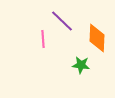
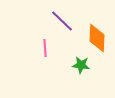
pink line: moved 2 px right, 9 px down
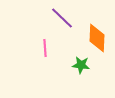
purple line: moved 3 px up
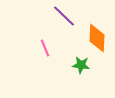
purple line: moved 2 px right, 2 px up
pink line: rotated 18 degrees counterclockwise
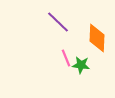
purple line: moved 6 px left, 6 px down
pink line: moved 21 px right, 10 px down
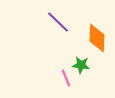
pink line: moved 20 px down
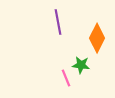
purple line: rotated 35 degrees clockwise
orange diamond: rotated 24 degrees clockwise
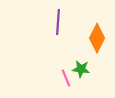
purple line: rotated 15 degrees clockwise
green star: moved 4 px down
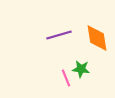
purple line: moved 1 px right, 13 px down; rotated 70 degrees clockwise
orange diamond: rotated 36 degrees counterclockwise
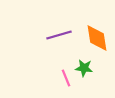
green star: moved 3 px right, 1 px up
